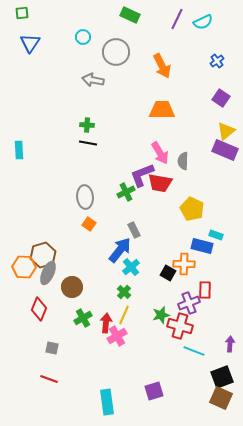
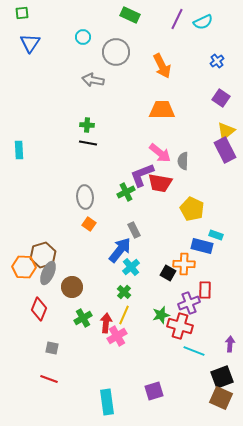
purple rectangle at (225, 150): rotated 40 degrees clockwise
pink arrow at (160, 153): rotated 20 degrees counterclockwise
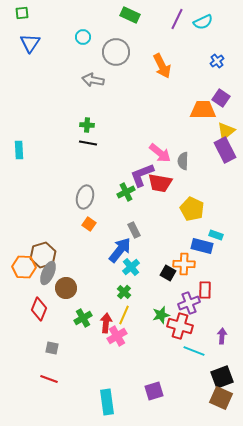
orange trapezoid at (162, 110): moved 41 px right
gray ellipse at (85, 197): rotated 20 degrees clockwise
brown circle at (72, 287): moved 6 px left, 1 px down
purple arrow at (230, 344): moved 8 px left, 8 px up
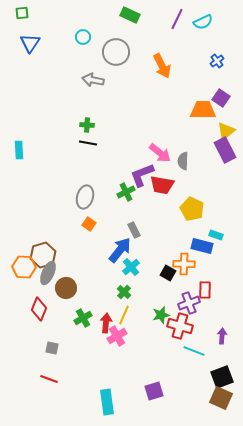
red trapezoid at (160, 183): moved 2 px right, 2 px down
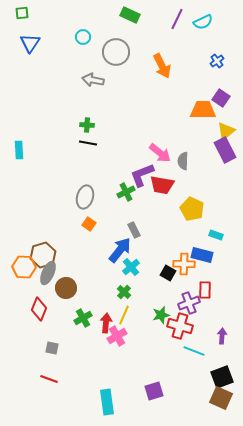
blue rectangle at (202, 246): moved 9 px down
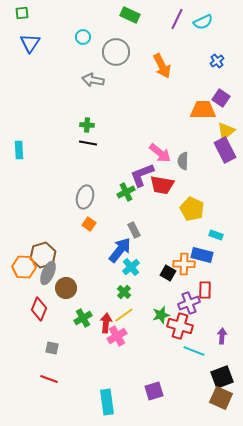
yellow line at (124, 315): rotated 30 degrees clockwise
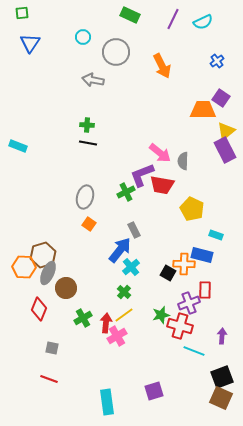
purple line at (177, 19): moved 4 px left
cyan rectangle at (19, 150): moved 1 px left, 4 px up; rotated 66 degrees counterclockwise
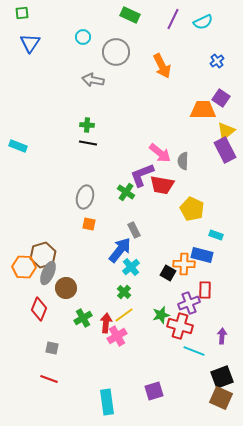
green cross at (126, 192): rotated 30 degrees counterclockwise
orange square at (89, 224): rotated 24 degrees counterclockwise
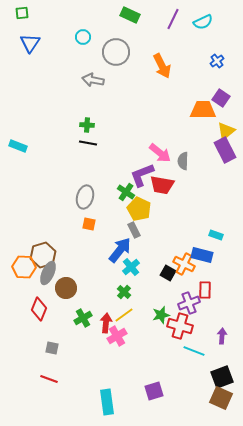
yellow pentagon at (192, 209): moved 53 px left
orange cross at (184, 264): rotated 25 degrees clockwise
